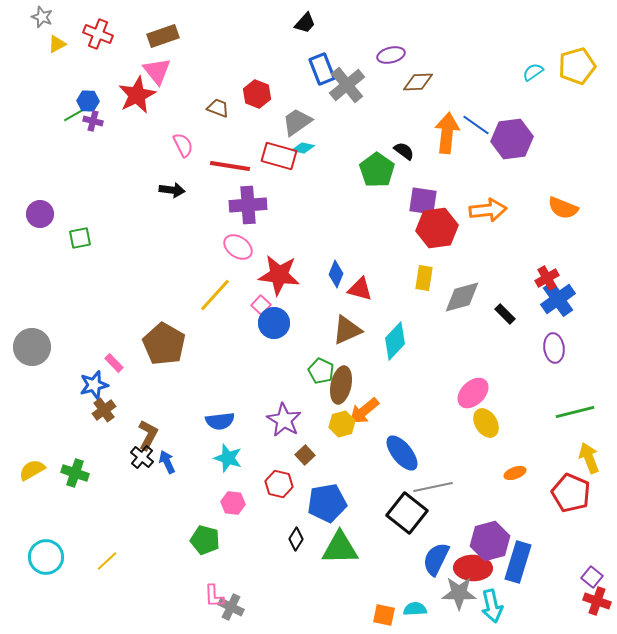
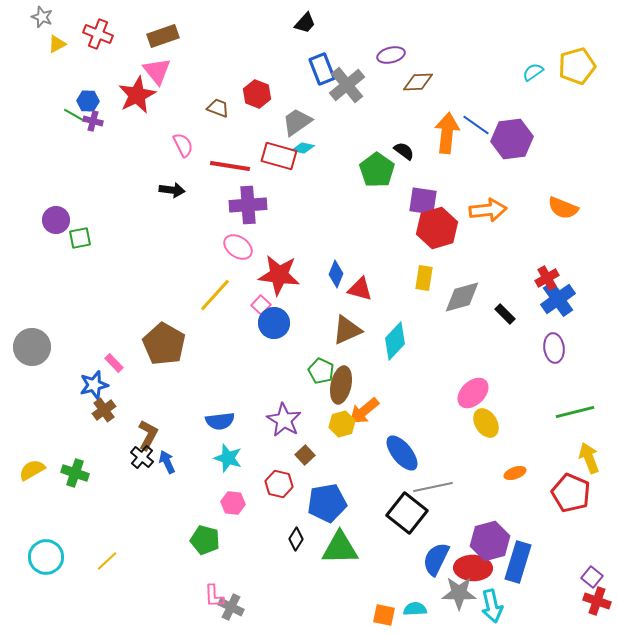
green line at (74, 115): rotated 60 degrees clockwise
purple circle at (40, 214): moved 16 px right, 6 px down
red hexagon at (437, 228): rotated 9 degrees counterclockwise
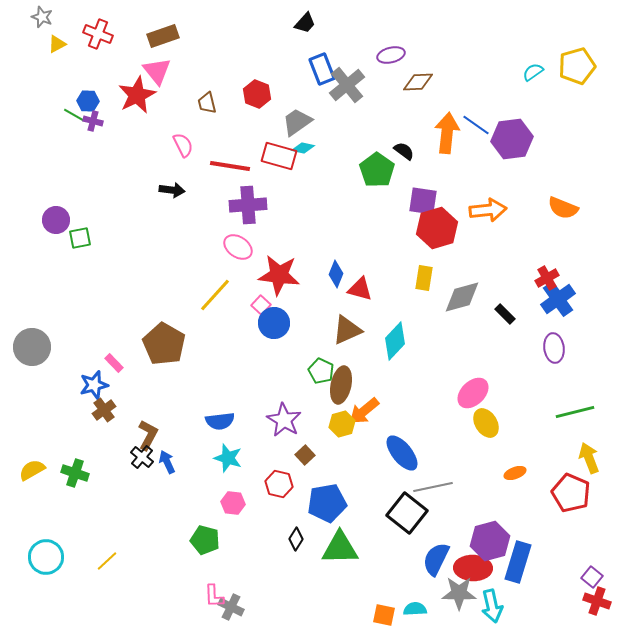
brown trapezoid at (218, 108): moved 11 px left, 5 px up; rotated 125 degrees counterclockwise
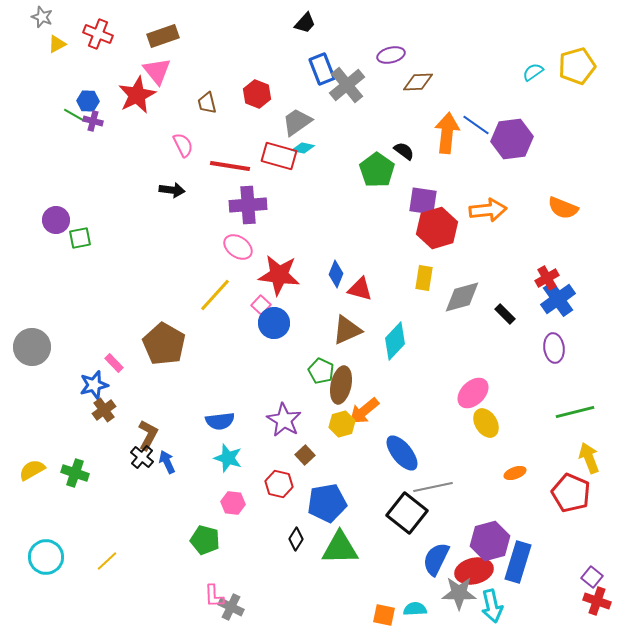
red ellipse at (473, 568): moved 1 px right, 3 px down; rotated 15 degrees counterclockwise
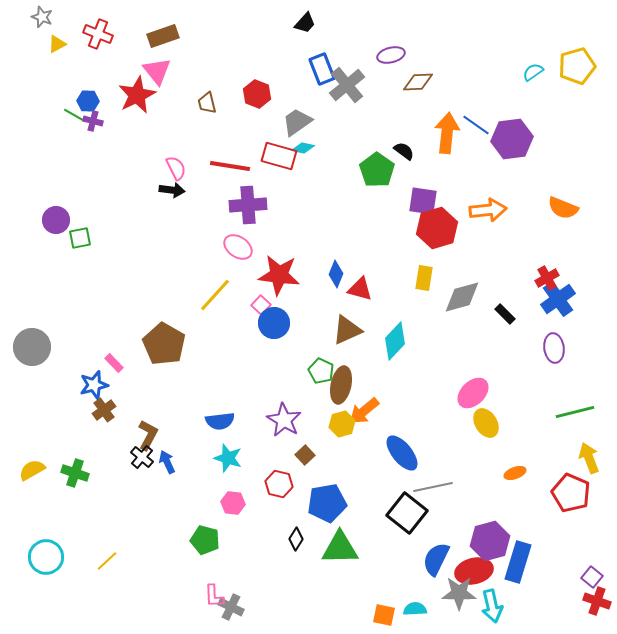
pink semicircle at (183, 145): moved 7 px left, 23 px down
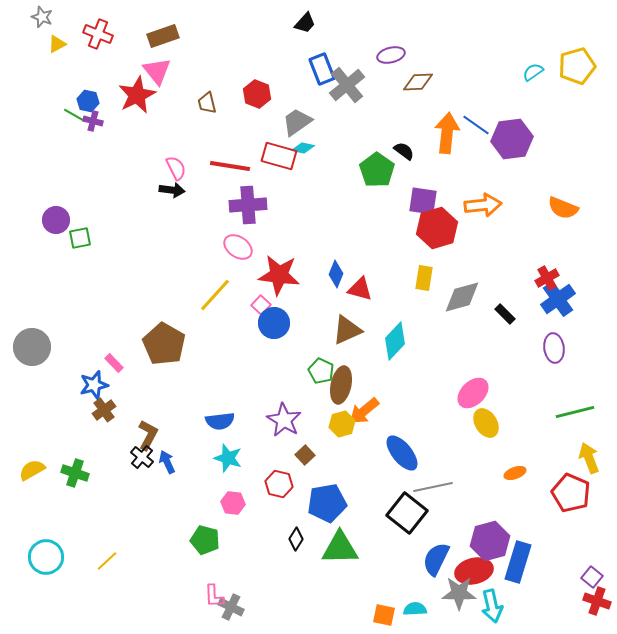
blue hexagon at (88, 101): rotated 10 degrees clockwise
orange arrow at (488, 210): moved 5 px left, 5 px up
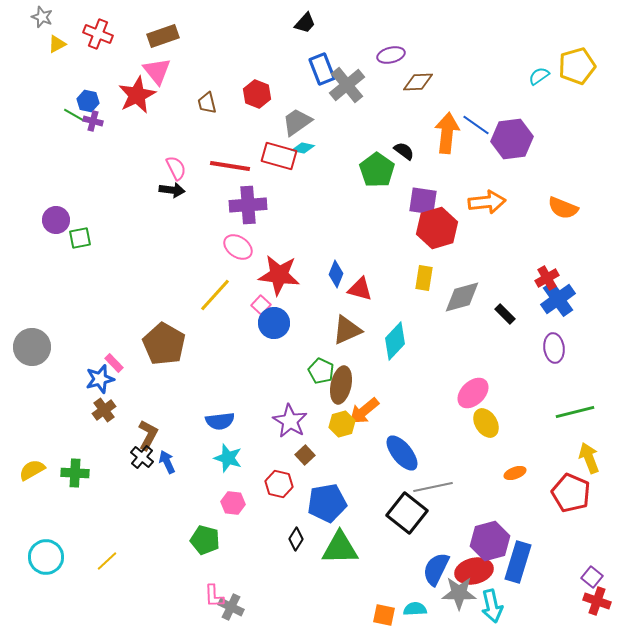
cyan semicircle at (533, 72): moved 6 px right, 4 px down
orange arrow at (483, 205): moved 4 px right, 3 px up
blue star at (94, 385): moved 6 px right, 6 px up
purple star at (284, 420): moved 6 px right, 1 px down
green cross at (75, 473): rotated 16 degrees counterclockwise
blue semicircle at (436, 559): moved 10 px down
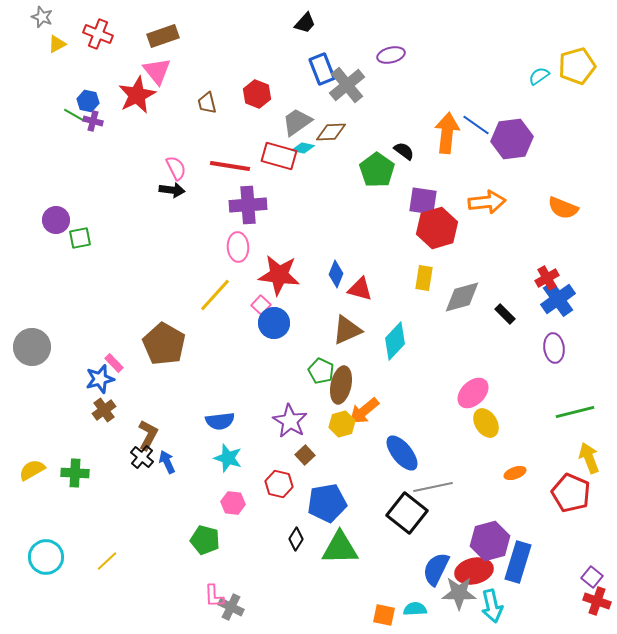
brown diamond at (418, 82): moved 87 px left, 50 px down
pink ellipse at (238, 247): rotated 52 degrees clockwise
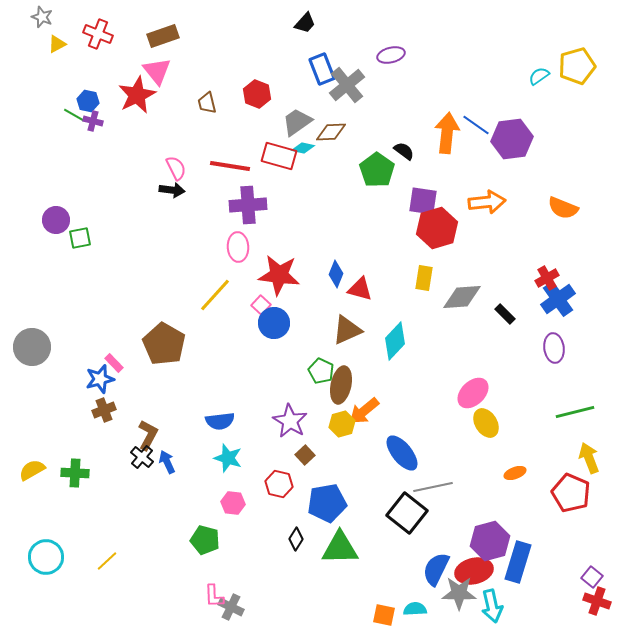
gray diamond at (462, 297): rotated 12 degrees clockwise
brown cross at (104, 410): rotated 15 degrees clockwise
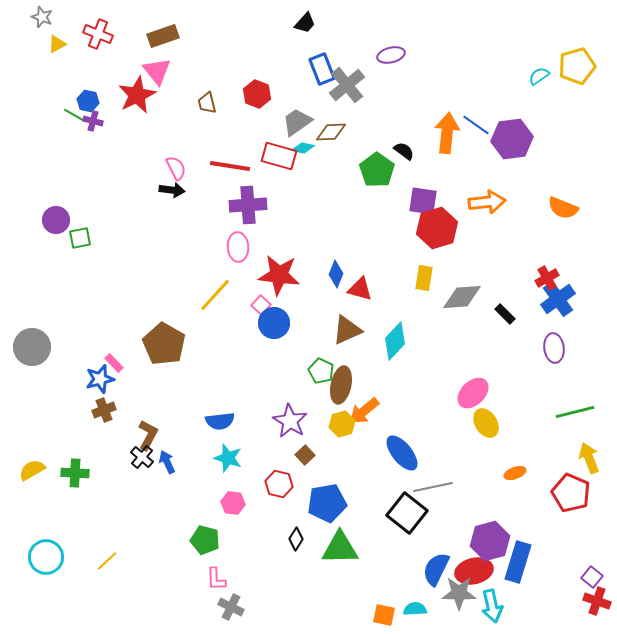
pink L-shape at (214, 596): moved 2 px right, 17 px up
